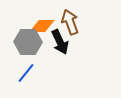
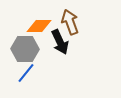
orange diamond: moved 3 px left
gray hexagon: moved 3 px left, 7 px down
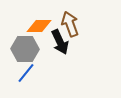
brown arrow: moved 2 px down
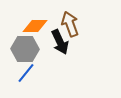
orange diamond: moved 4 px left
